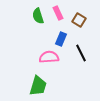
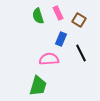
pink semicircle: moved 2 px down
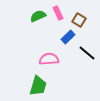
green semicircle: rotated 84 degrees clockwise
blue rectangle: moved 7 px right, 2 px up; rotated 24 degrees clockwise
black line: moved 6 px right; rotated 24 degrees counterclockwise
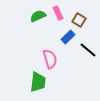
black line: moved 1 px right, 3 px up
pink semicircle: moved 1 px right; rotated 78 degrees clockwise
green trapezoid: moved 4 px up; rotated 10 degrees counterclockwise
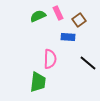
brown square: rotated 24 degrees clockwise
blue rectangle: rotated 48 degrees clockwise
black line: moved 13 px down
pink semicircle: rotated 18 degrees clockwise
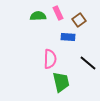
green semicircle: rotated 21 degrees clockwise
green trapezoid: moved 23 px right; rotated 20 degrees counterclockwise
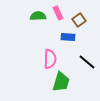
black line: moved 1 px left, 1 px up
green trapezoid: rotated 30 degrees clockwise
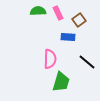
green semicircle: moved 5 px up
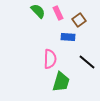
green semicircle: rotated 49 degrees clockwise
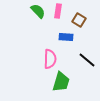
pink rectangle: moved 2 px up; rotated 32 degrees clockwise
brown square: rotated 24 degrees counterclockwise
blue rectangle: moved 2 px left
black line: moved 2 px up
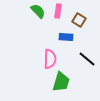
black line: moved 1 px up
